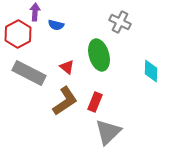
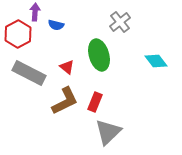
gray cross: rotated 25 degrees clockwise
cyan diamond: moved 5 px right, 10 px up; rotated 40 degrees counterclockwise
brown L-shape: rotated 8 degrees clockwise
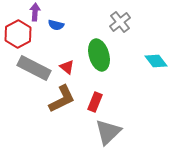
gray rectangle: moved 5 px right, 5 px up
brown L-shape: moved 3 px left, 2 px up
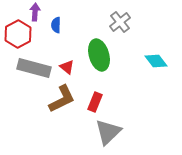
blue semicircle: rotated 77 degrees clockwise
gray rectangle: rotated 12 degrees counterclockwise
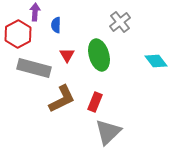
red triangle: moved 12 px up; rotated 21 degrees clockwise
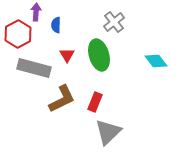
purple arrow: moved 1 px right
gray cross: moved 6 px left
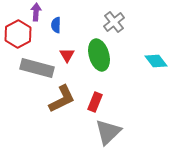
gray rectangle: moved 3 px right
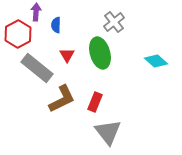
green ellipse: moved 1 px right, 2 px up
cyan diamond: rotated 10 degrees counterclockwise
gray rectangle: rotated 24 degrees clockwise
gray triangle: rotated 24 degrees counterclockwise
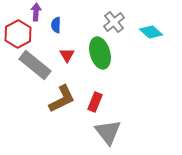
cyan diamond: moved 5 px left, 29 px up
gray rectangle: moved 2 px left, 3 px up
